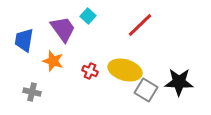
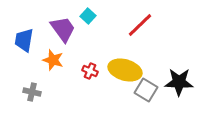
orange star: moved 1 px up
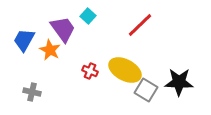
blue trapezoid: rotated 20 degrees clockwise
orange star: moved 3 px left, 10 px up; rotated 10 degrees clockwise
yellow ellipse: rotated 12 degrees clockwise
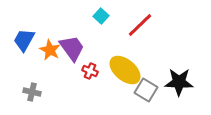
cyan square: moved 13 px right
purple trapezoid: moved 9 px right, 19 px down
yellow ellipse: rotated 12 degrees clockwise
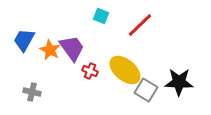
cyan square: rotated 21 degrees counterclockwise
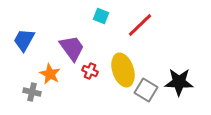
orange star: moved 24 px down
yellow ellipse: moved 2 px left; rotated 32 degrees clockwise
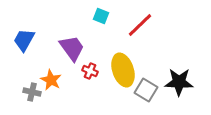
orange star: moved 1 px right, 6 px down
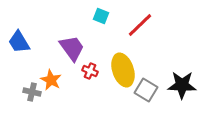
blue trapezoid: moved 5 px left, 2 px down; rotated 60 degrees counterclockwise
black star: moved 3 px right, 3 px down
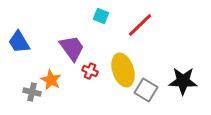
black star: moved 1 px right, 4 px up
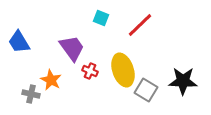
cyan square: moved 2 px down
gray cross: moved 1 px left, 2 px down
